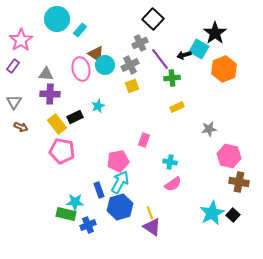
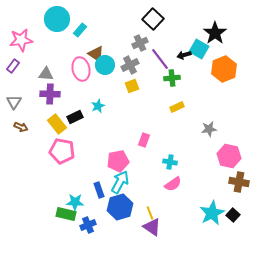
pink star at (21, 40): rotated 25 degrees clockwise
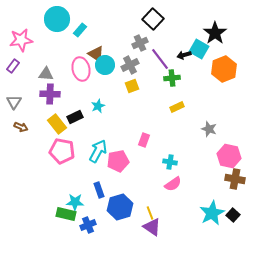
gray star at (209, 129): rotated 28 degrees clockwise
cyan arrow at (120, 182): moved 22 px left, 31 px up
brown cross at (239, 182): moved 4 px left, 3 px up
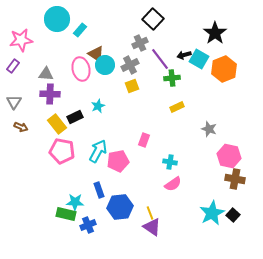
cyan square at (199, 49): moved 10 px down
blue hexagon at (120, 207): rotated 10 degrees clockwise
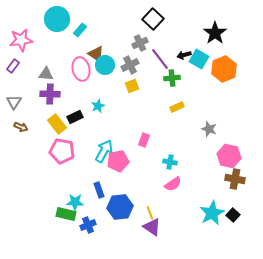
cyan arrow at (98, 151): moved 6 px right
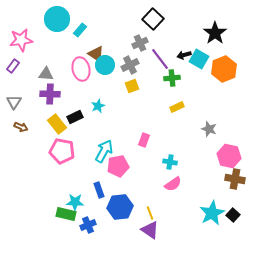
pink pentagon at (118, 161): moved 5 px down
purple triangle at (152, 227): moved 2 px left, 3 px down
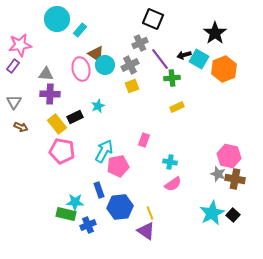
black square at (153, 19): rotated 20 degrees counterclockwise
pink star at (21, 40): moved 1 px left, 5 px down
gray star at (209, 129): moved 9 px right, 45 px down
purple triangle at (150, 230): moved 4 px left, 1 px down
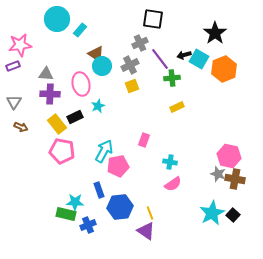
black square at (153, 19): rotated 15 degrees counterclockwise
cyan circle at (105, 65): moved 3 px left, 1 px down
purple rectangle at (13, 66): rotated 32 degrees clockwise
pink ellipse at (81, 69): moved 15 px down
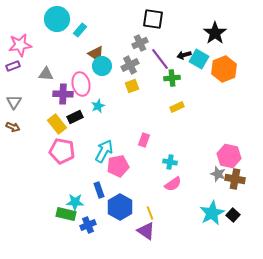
purple cross at (50, 94): moved 13 px right
brown arrow at (21, 127): moved 8 px left
blue hexagon at (120, 207): rotated 25 degrees counterclockwise
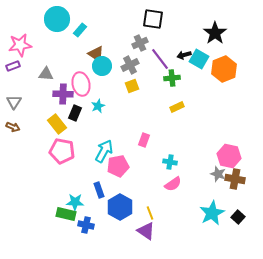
black rectangle at (75, 117): moved 4 px up; rotated 42 degrees counterclockwise
black square at (233, 215): moved 5 px right, 2 px down
blue cross at (88, 225): moved 2 px left; rotated 35 degrees clockwise
